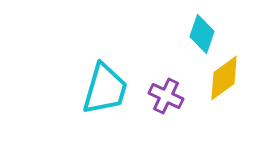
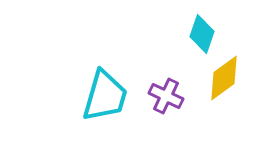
cyan trapezoid: moved 7 px down
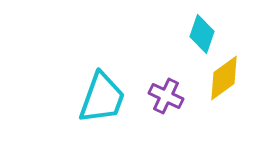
cyan trapezoid: moved 3 px left, 2 px down; rotated 4 degrees clockwise
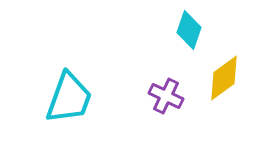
cyan diamond: moved 13 px left, 4 px up
cyan trapezoid: moved 33 px left
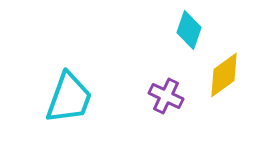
yellow diamond: moved 3 px up
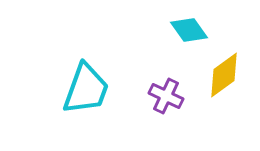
cyan diamond: rotated 54 degrees counterclockwise
cyan trapezoid: moved 17 px right, 9 px up
